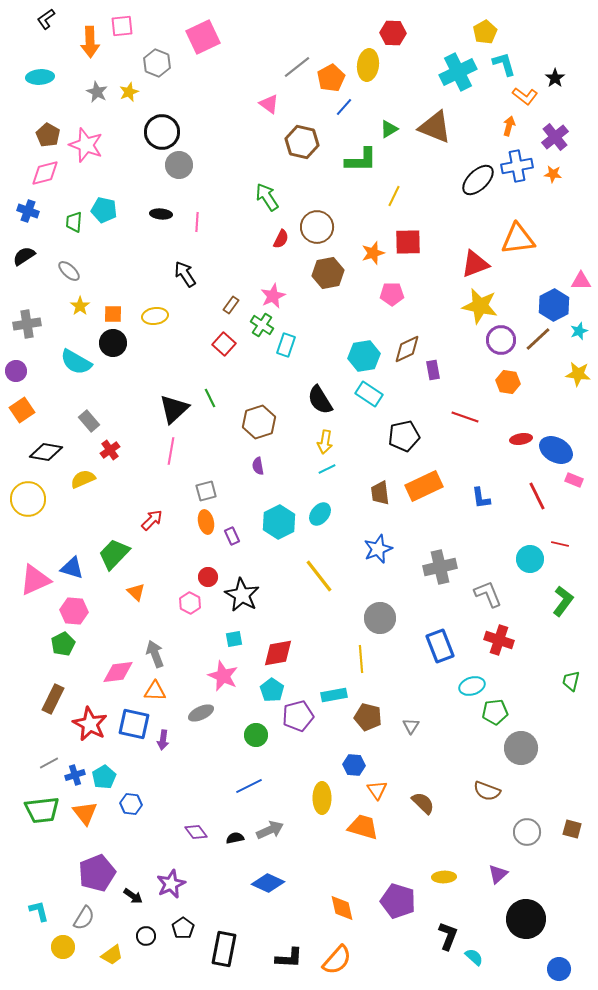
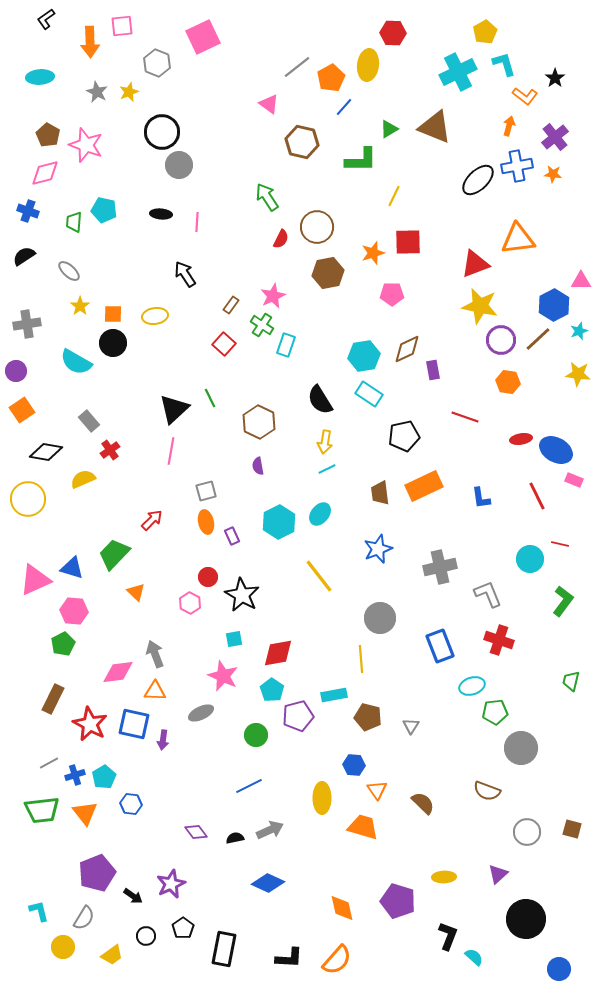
brown hexagon at (259, 422): rotated 16 degrees counterclockwise
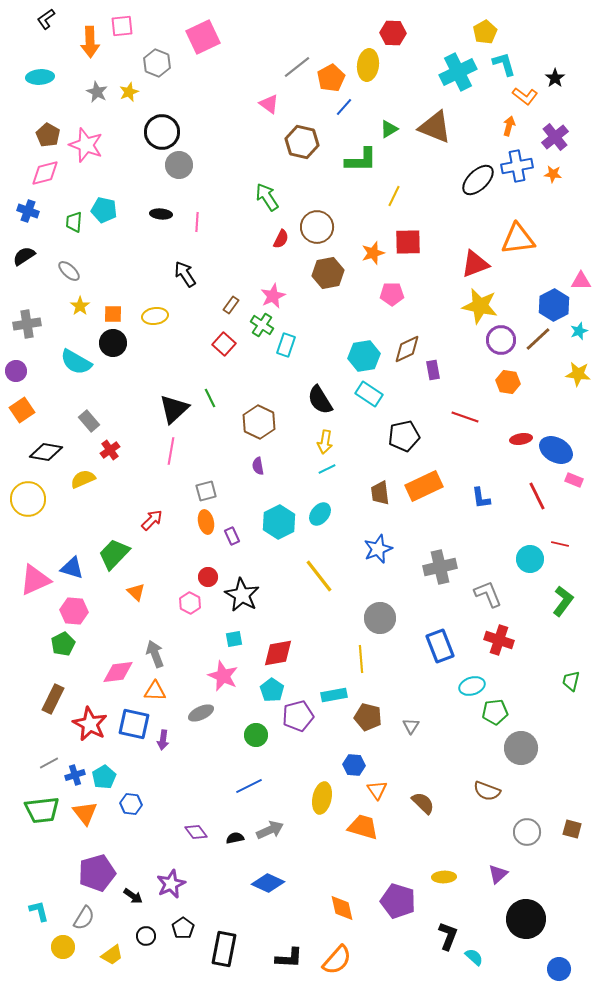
yellow ellipse at (322, 798): rotated 12 degrees clockwise
purple pentagon at (97, 873): rotated 6 degrees clockwise
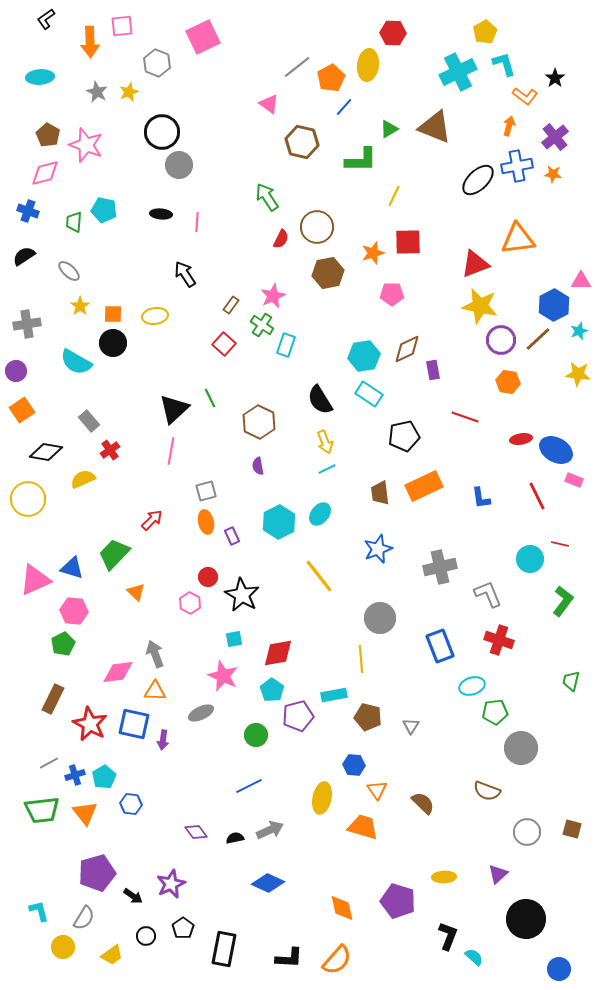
yellow arrow at (325, 442): rotated 30 degrees counterclockwise
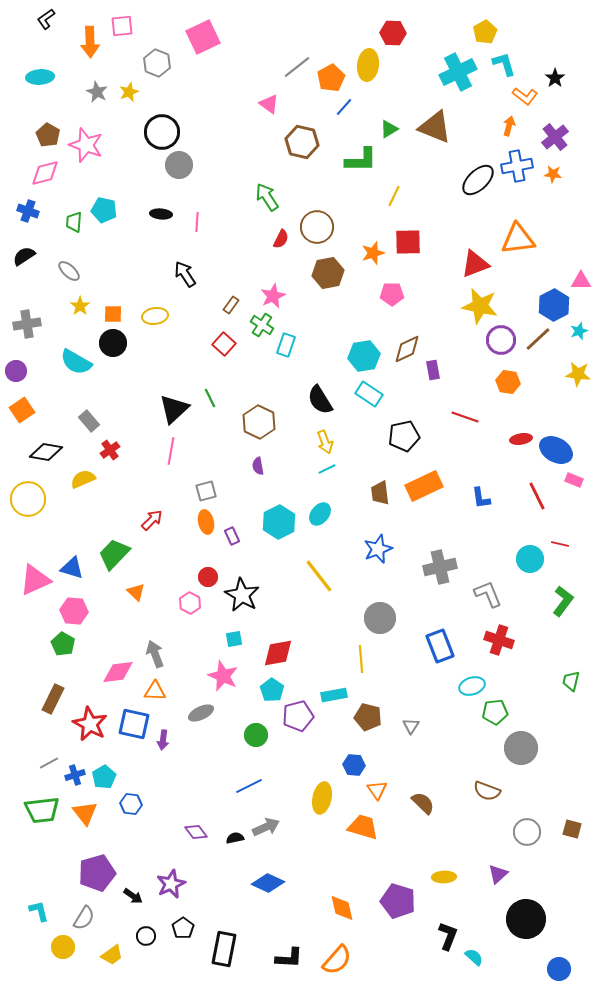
green pentagon at (63, 644): rotated 15 degrees counterclockwise
gray arrow at (270, 830): moved 4 px left, 3 px up
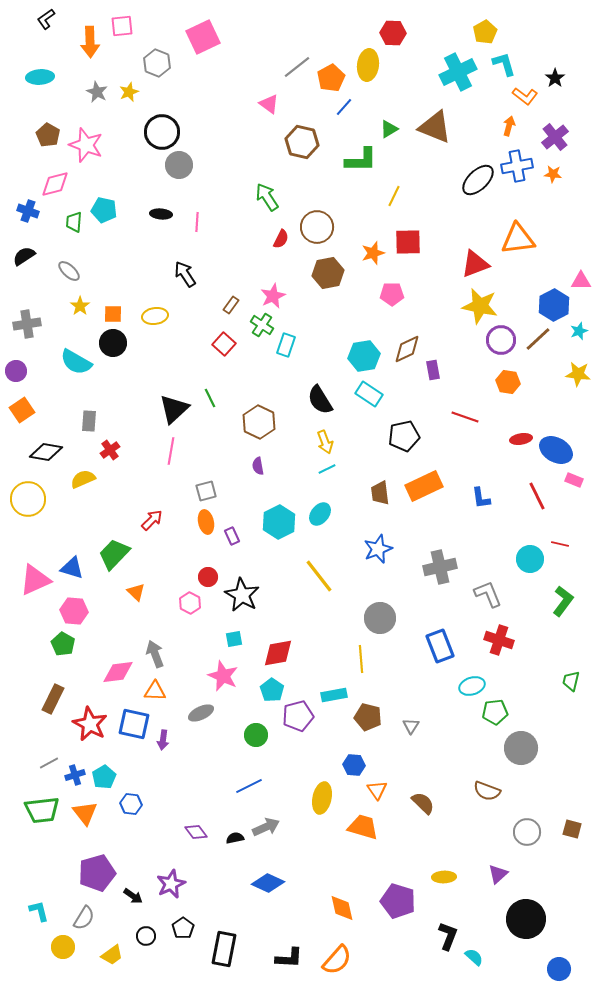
pink diamond at (45, 173): moved 10 px right, 11 px down
gray rectangle at (89, 421): rotated 45 degrees clockwise
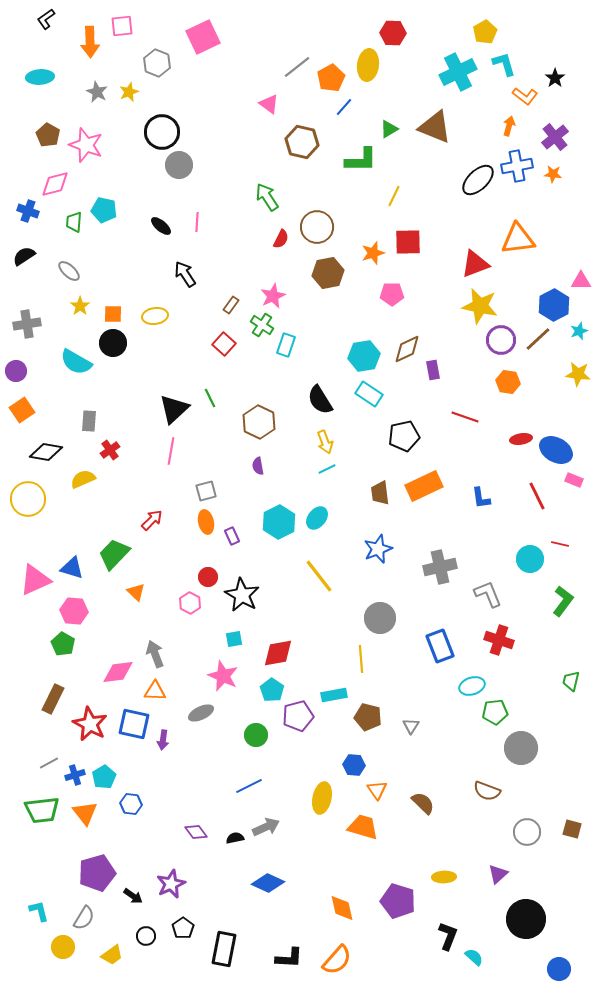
black ellipse at (161, 214): moved 12 px down; rotated 35 degrees clockwise
cyan ellipse at (320, 514): moved 3 px left, 4 px down
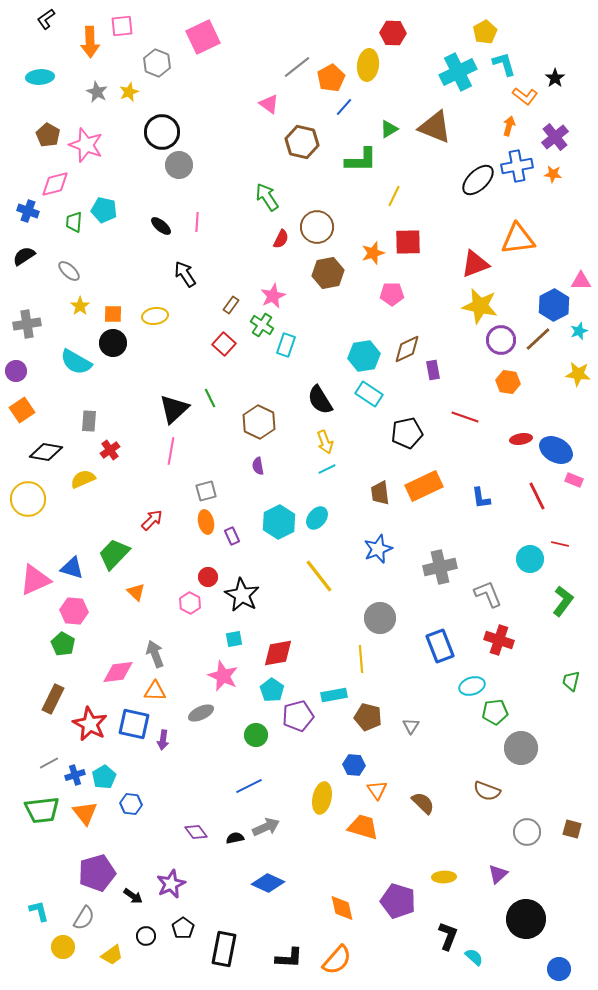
black pentagon at (404, 436): moved 3 px right, 3 px up
